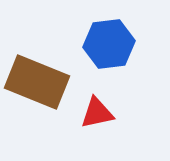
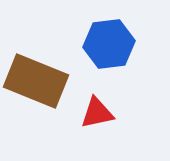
brown rectangle: moved 1 px left, 1 px up
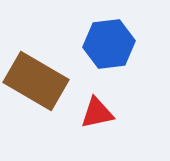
brown rectangle: rotated 8 degrees clockwise
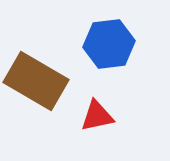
red triangle: moved 3 px down
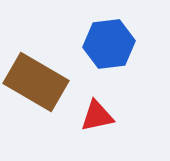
brown rectangle: moved 1 px down
